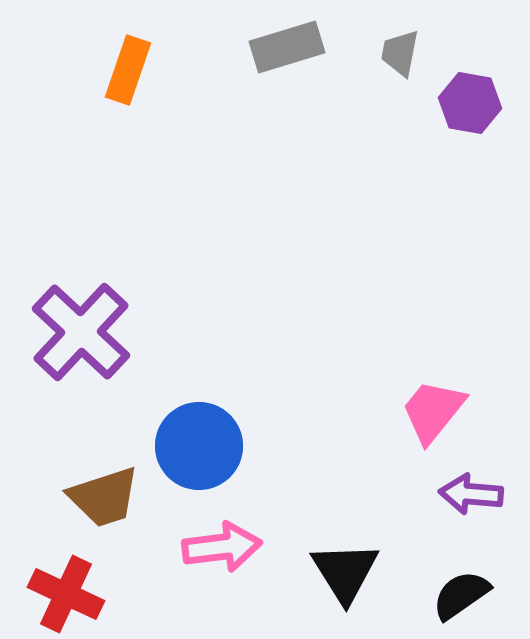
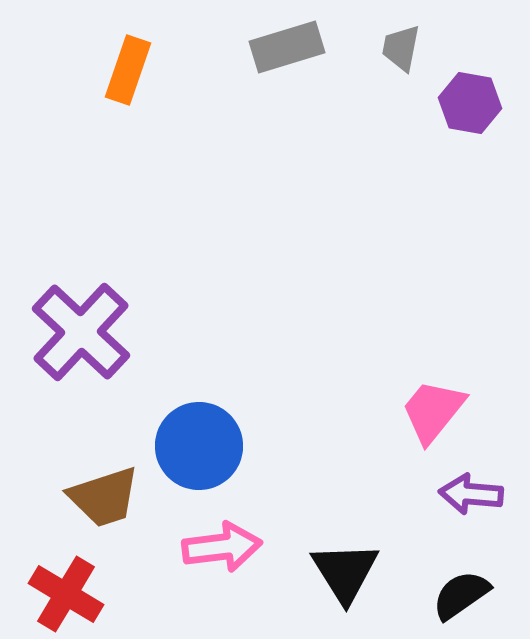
gray trapezoid: moved 1 px right, 5 px up
red cross: rotated 6 degrees clockwise
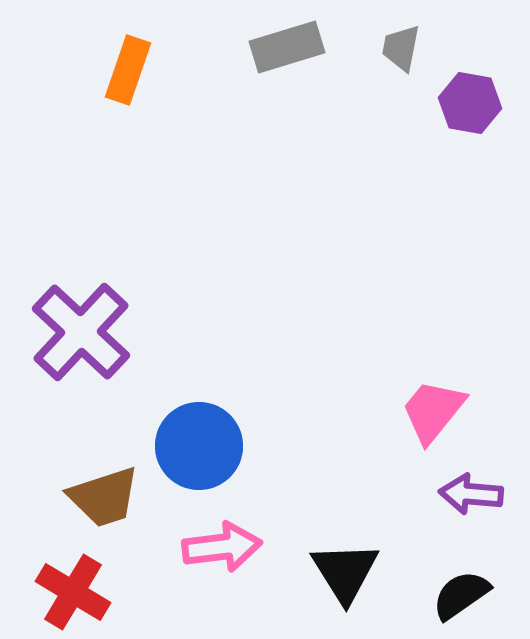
red cross: moved 7 px right, 2 px up
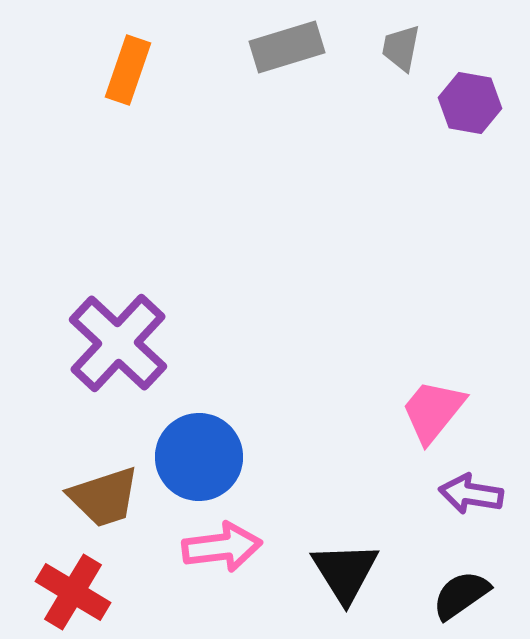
purple cross: moved 37 px right, 11 px down
blue circle: moved 11 px down
purple arrow: rotated 4 degrees clockwise
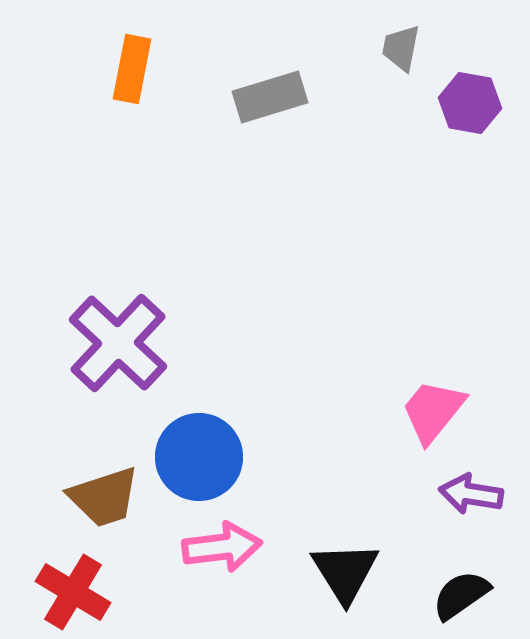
gray rectangle: moved 17 px left, 50 px down
orange rectangle: moved 4 px right, 1 px up; rotated 8 degrees counterclockwise
